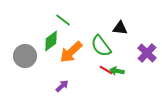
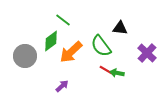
green arrow: moved 2 px down
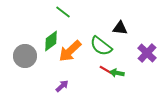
green line: moved 8 px up
green semicircle: rotated 15 degrees counterclockwise
orange arrow: moved 1 px left, 1 px up
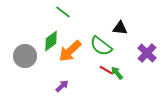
green arrow: rotated 40 degrees clockwise
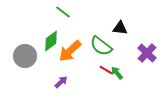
purple arrow: moved 1 px left, 4 px up
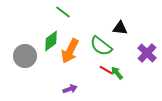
orange arrow: rotated 20 degrees counterclockwise
purple arrow: moved 9 px right, 7 px down; rotated 24 degrees clockwise
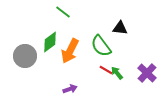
green diamond: moved 1 px left, 1 px down
green semicircle: rotated 15 degrees clockwise
purple cross: moved 20 px down
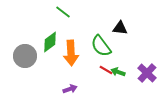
orange arrow: moved 1 px right, 2 px down; rotated 30 degrees counterclockwise
green arrow: moved 1 px right, 1 px up; rotated 32 degrees counterclockwise
